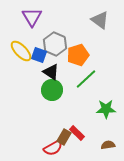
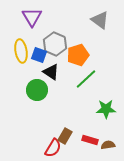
yellow ellipse: rotated 35 degrees clockwise
green circle: moved 15 px left
red rectangle: moved 13 px right, 7 px down; rotated 28 degrees counterclockwise
brown rectangle: moved 1 px right, 1 px up
red semicircle: rotated 30 degrees counterclockwise
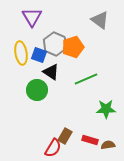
yellow ellipse: moved 2 px down
orange pentagon: moved 5 px left, 8 px up
green line: rotated 20 degrees clockwise
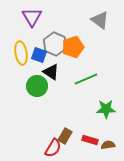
green circle: moved 4 px up
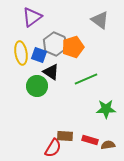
purple triangle: rotated 25 degrees clockwise
brown rectangle: rotated 63 degrees clockwise
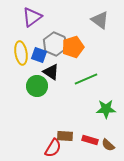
brown semicircle: rotated 128 degrees counterclockwise
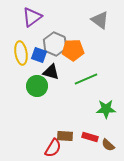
orange pentagon: moved 3 px down; rotated 15 degrees clockwise
black triangle: rotated 18 degrees counterclockwise
red rectangle: moved 3 px up
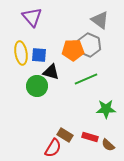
purple triangle: rotated 35 degrees counterclockwise
gray hexagon: moved 34 px right, 1 px down
blue square: rotated 14 degrees counterclockwise
brown rectangle: moved 1 px up; rotated 28 degrees clockwise
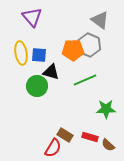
green line: moved 1 px left, 1 px down
